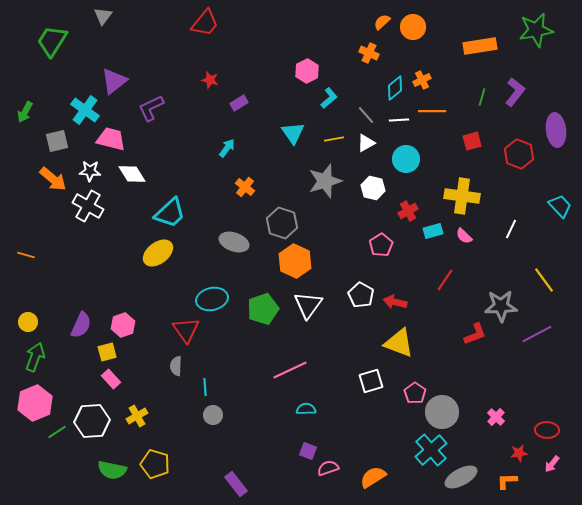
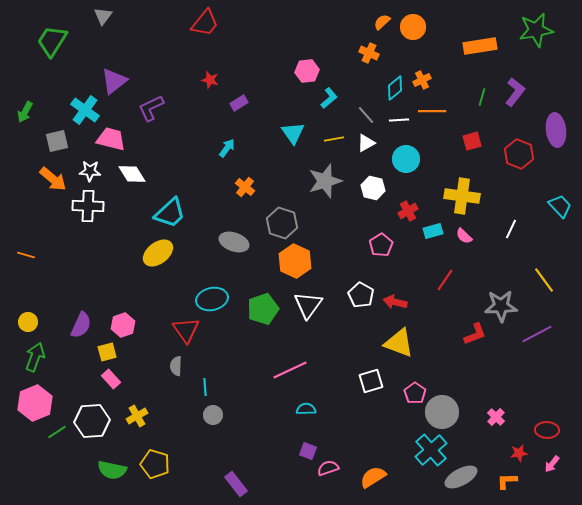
pink hexagon at (307, 71): rotated 20 degrees clockwise
white cross at (88, 206): rotated 28 degrees counterclockwise
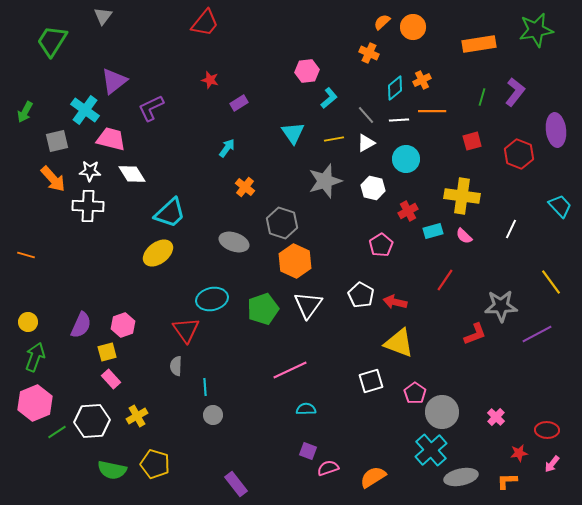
orange rectangle at (480, 46): moved 1 px left, 2 px up
orange arrow at (53, 179): rotated 8 degrees clockwise
yellow line at (544, 280): moved 7 px right, 2 px down
gray ellipse at (461, 477): rotated 16 degrees clockwise
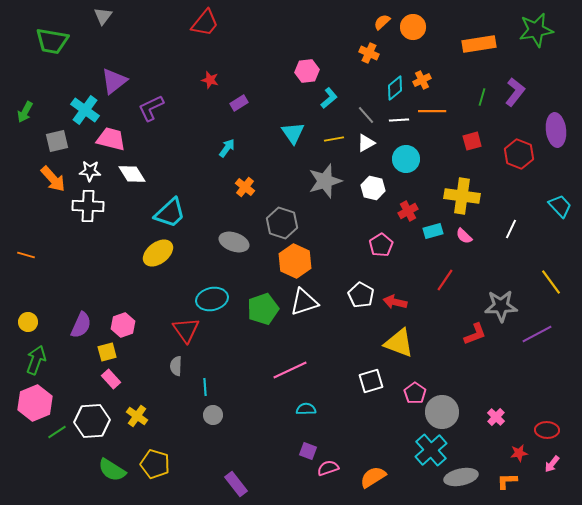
green trapezoid at (52, 41): rotated 112 degrees counterclockwise
white triangle at (308, 305): moved 4 px left, 3 px up; rotated 36 degrees clockwise
green arrow at (35, 357): moved 1 px right, 3 px down
yellow cross at (137, 416): rotated 25 degrees counterclockwise
green semicircle at (112, 470): rotated 20 degrees clockwise
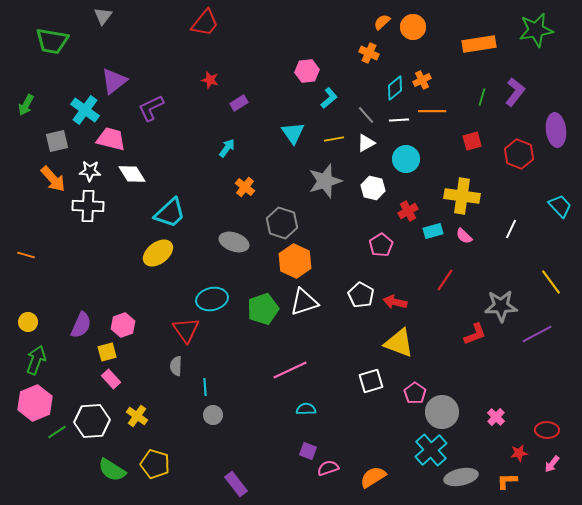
green arrow at (25, 112): moved 1 px right, 7 px up
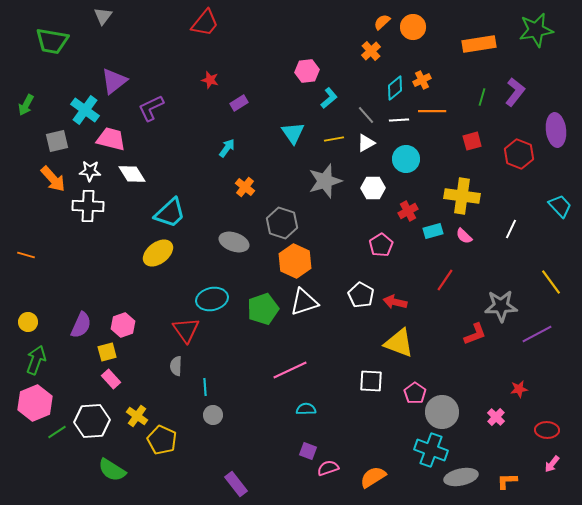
orange cross at (369, 53): moved 2 px right, 2 px up; rotated 24 degrees clockwise
white hexagon at (373, 188): rotated 15 degrees counterclockwise
white square at (371, 381): rotated 20 degrees clockwise
cyan cross at (431, 450): rotated 28 degrees counterclockwise
red star at (519, 453): moved 64 px up
yellow pentagon at (155, 464): moved 7 px right, 24 px up; rotated 8 degrees clockwise
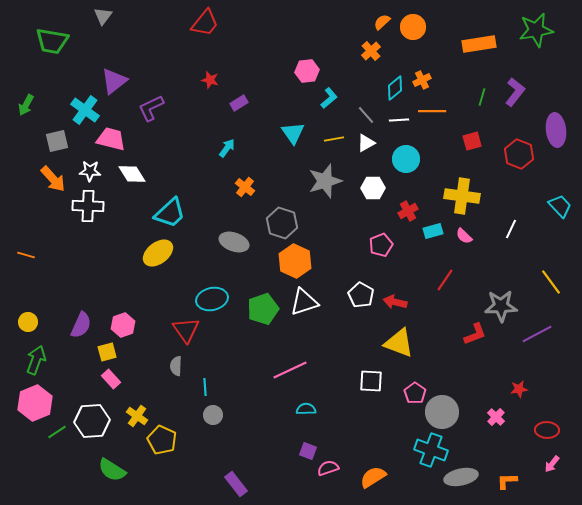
pink pentagon at (381, 245): rotated 10 degrees clockwise
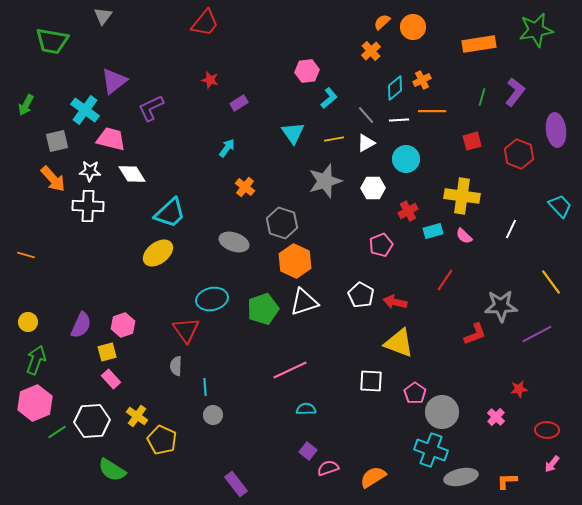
purple square at (308, 451): rotated 18 degrees clockwise
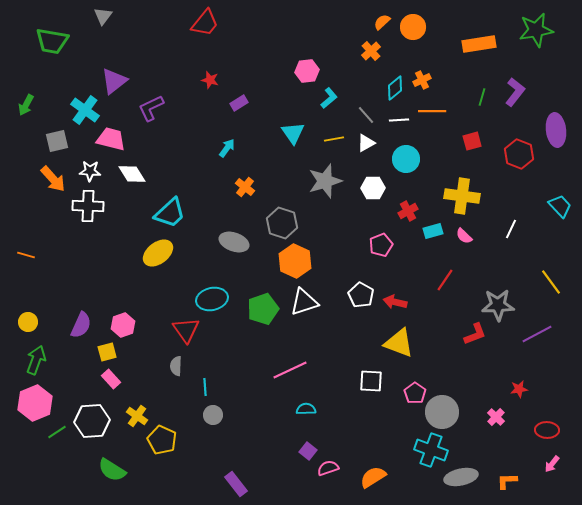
gray star at (501, 306): moved 3 px left, 1 px up
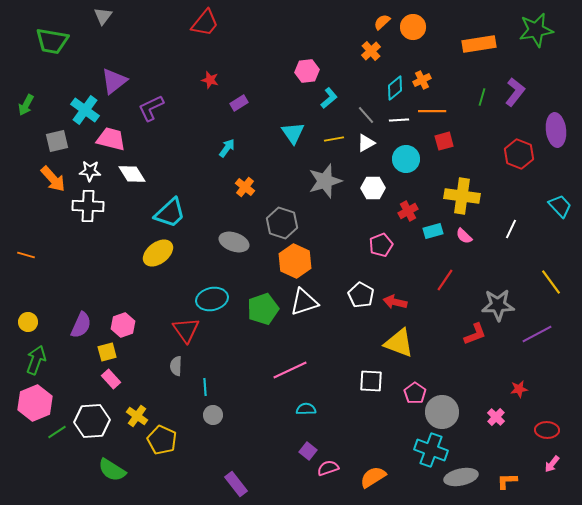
red square at (472, 141): moved 28 px left
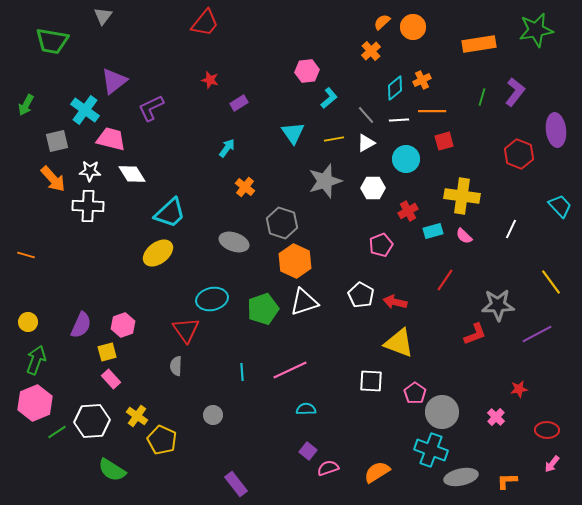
cyan line at (205, 387): moved 37 px right, 15 px up
orange semicircle at (373, 477): moved 4 px right, 5 px up
